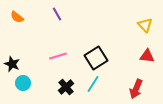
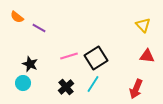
purple line: moved 18 px left, 14 px down; rotated 32 degrees counterclockwise
yellow triangle: moved 2 px left
pink line: moved 11 px right
black star: moved 18 px right
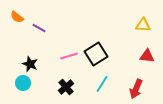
yellow triangle: rotated 42 degrees counterclockwise
black square: moved 4 px up
cyan line: moved 9 px right
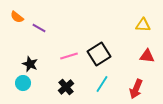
black square: moved 3 px right
